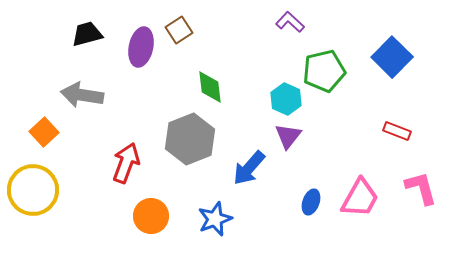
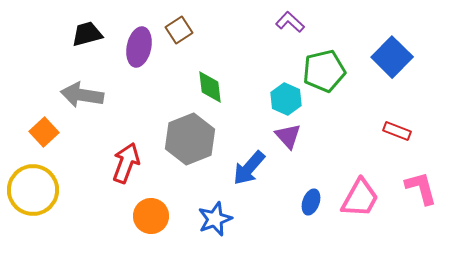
purple ellipse: moved 2 px left
purple triangle: rotated 20 degrees counterclockwise
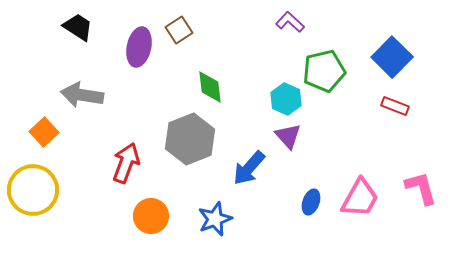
black trapezoid: moved 9 px left, 7 px up; rotated 48 degrees clockwise
red rectangle: moved 2 px left, 25 px up
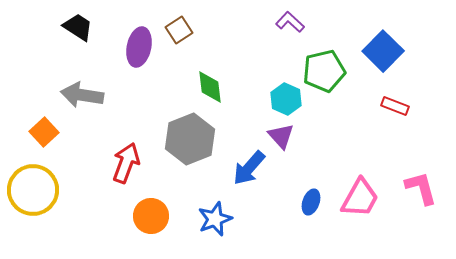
blue square: moved 9 px left, 6 px up
purple triangle: moved 7 px left
